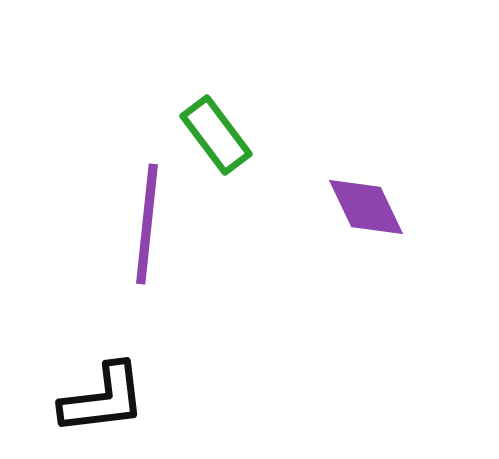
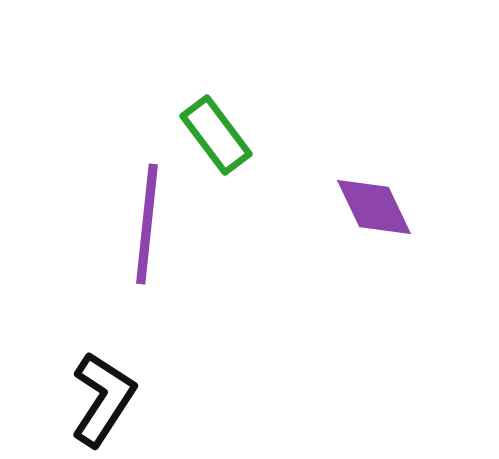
purple diamond: moved 8 px right
black L-shape: rotated 50 degrees counterclockwise
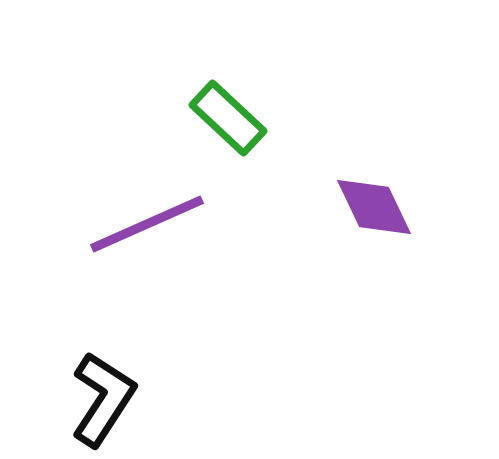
green rectangle: moved 12 px right, 17 px up; rotated 10 degrees counterclockwise
purple line: rotated 60 degrees clockwise
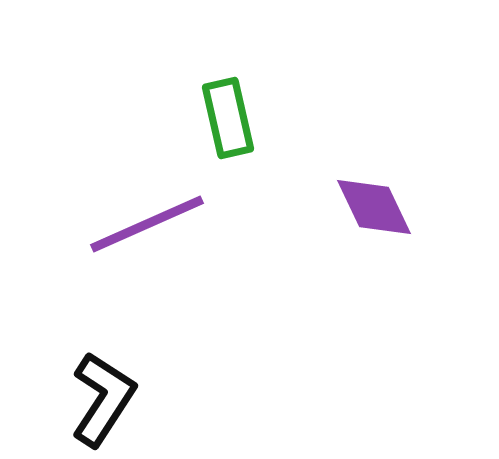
green rectangle: rotated 34 degrees clockwise
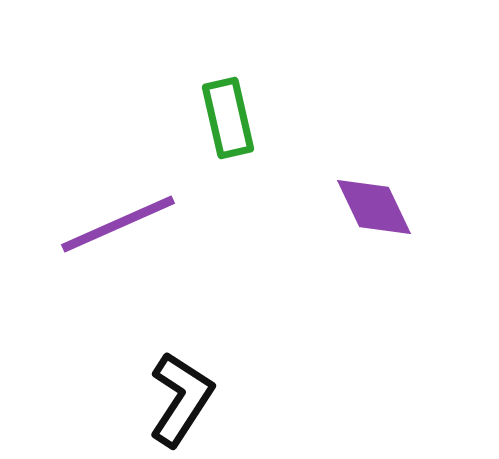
purple line: moved 29 px left
black L-shape: moved 78 px right
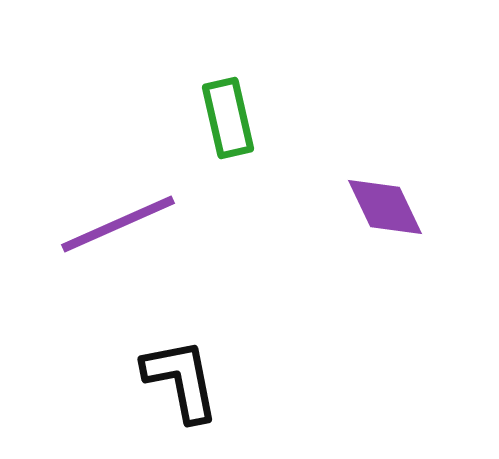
purple diamond: moved 11 px right
black L-shape: moved 19 px up; rotated 44 degrees counterclockwise
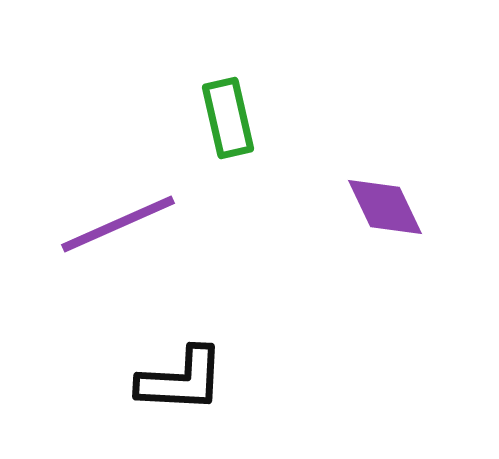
black L-shape: rotated 104 degrees clockwise
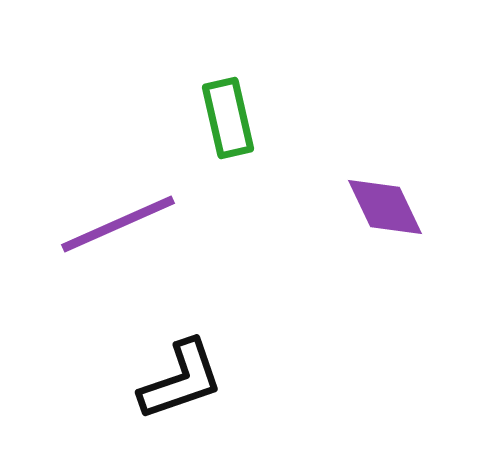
black L-shape: rotated 22 degrees counterclockwise
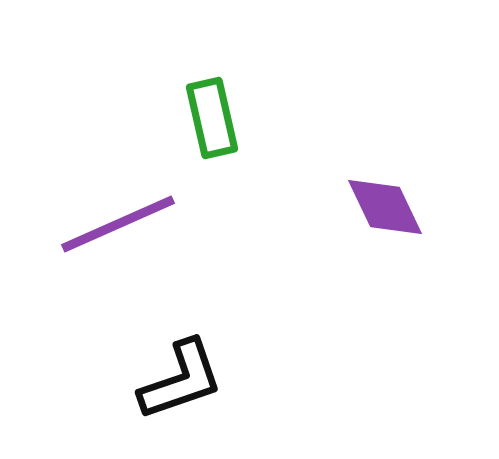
green rectangle: moved 16 px left
